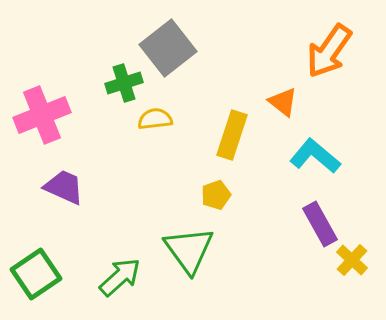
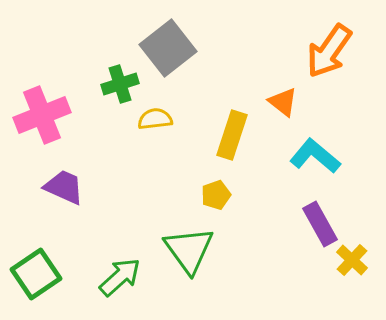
green cross: moved 4 px left, 1 px down
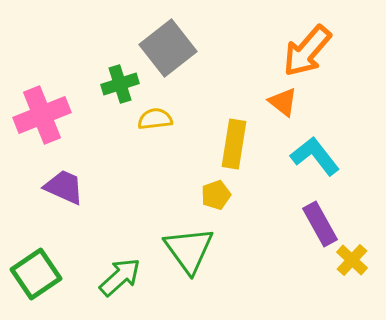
orange arrow: moved 22 px left; rotated 6 degrees clockwise
yellow rectangle: moved 2 px right, 9 px down; rotated 9 degrees counterclockwise
cyan L-shape: rotated 12 degrees clockwise
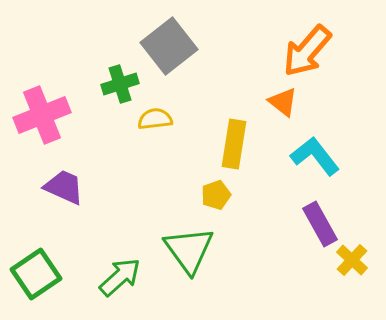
gray square: moved 1 px right, 2 px up
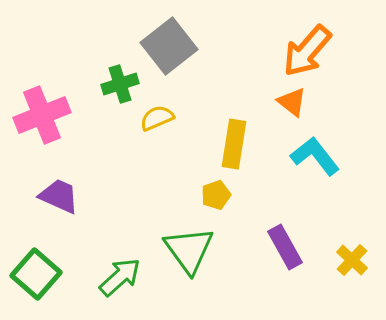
orange triangle: moved 9 px right
yellow semicircle: moved 2 px right, 1 px up; rotated 16 degrees counterclockwise
purple trapezoid: moved 5 px left, 9 px down
purple rectangle: moved 35 px left, 23 px down
green square: rotated 15 degrees counterclockwise
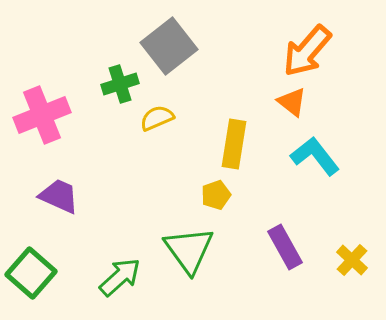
green square: moved 5 px left, 1 px up
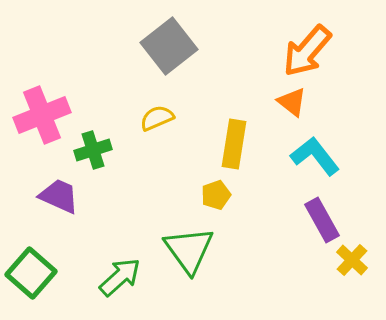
green cross: moved 27 px left, 66 px down
purple rectangle: moved 37 px right, 27 px up
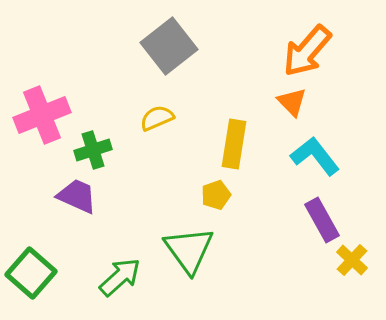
orange triangle: rotated 8 degrees clockwise
purple trapezoid: moved 18 px right
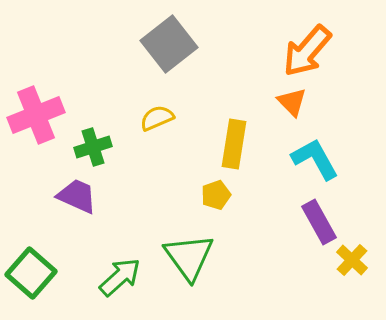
gray square: moved 2 px up
pink cross: moved 6 px left
green cross: moved 3 px up
cyan L-shape: moved 3 px down; rotated 9 degrees clockwise
purple rectangle: moved 3 px left, 2 px down
green triangle: moved 7 px down
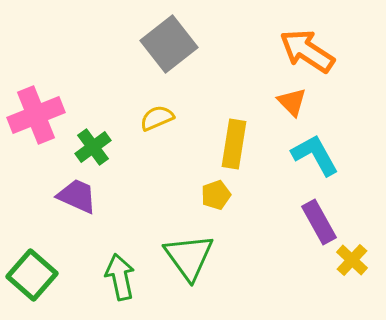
orange arrow: rotated 82 degrees clockwise
green cross: rotated 18 degrees counterclockwise
cyan L-shape: moved 4 px up
green square: moved 1 px right, 2 px down
green arrow: rotated 60 degrees counterclockwise
